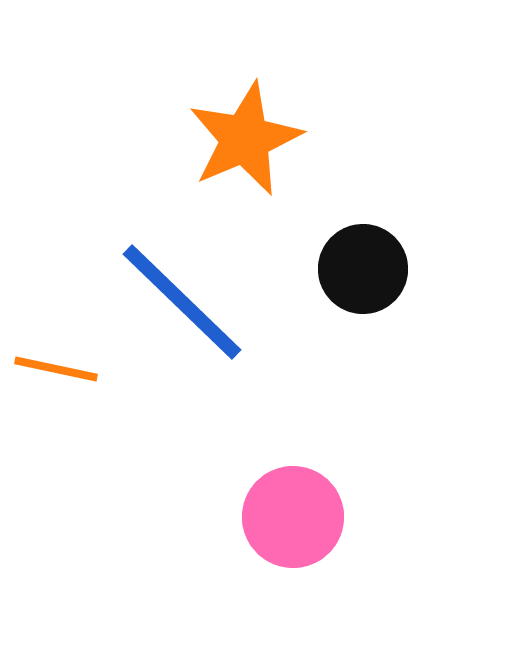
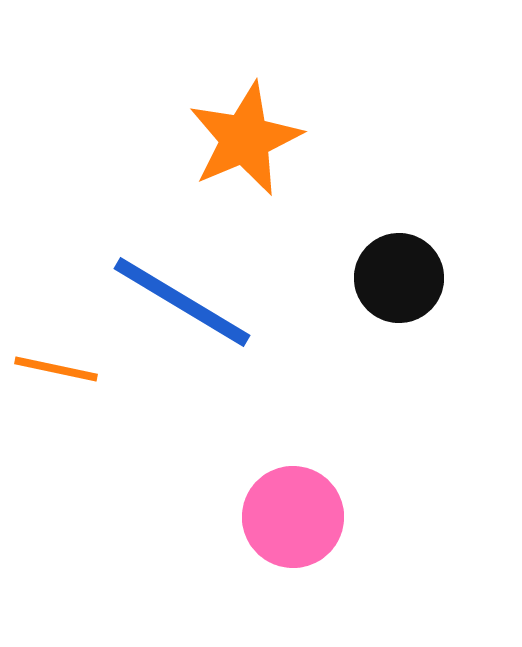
black circle: moved 36 px right, 9 px down
blue line: rotated 13 degrees counterclockwise
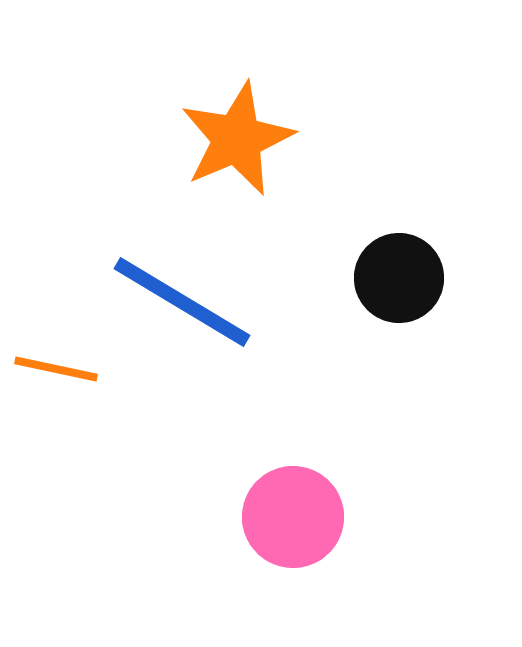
orange star: moved 8 px left
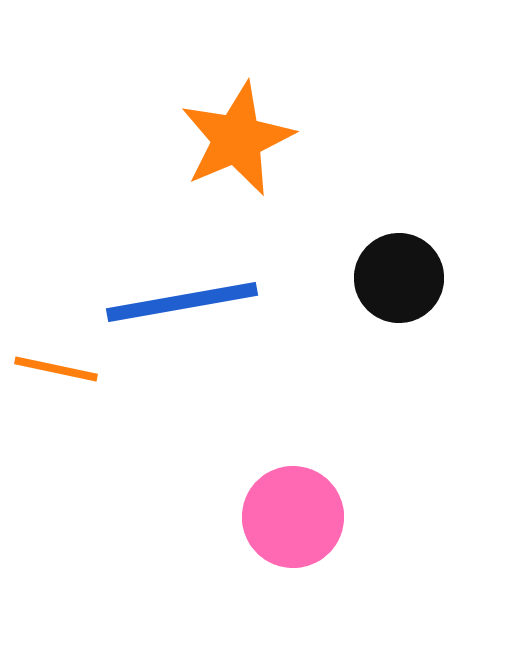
blue line: rotated 41 degrees counterclockwise
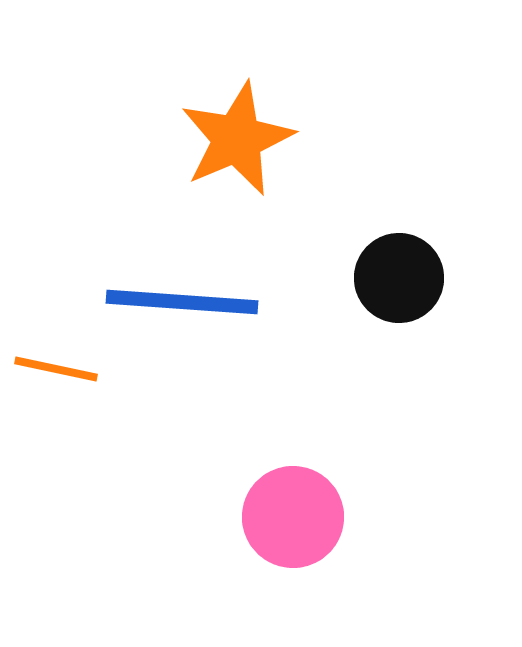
blue line: rotated 14 degrees clockwise
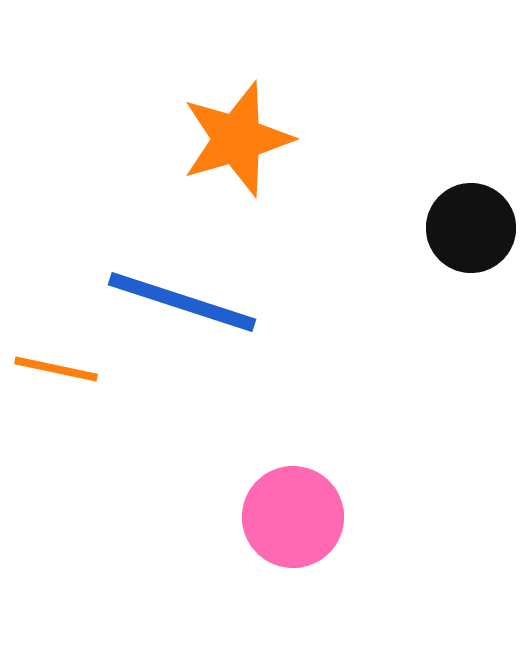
orange star: rotated 7 degrees clockwise
black circle: moved 72 px right, 50 px up
blue line: rotated 14 degrees clockwise
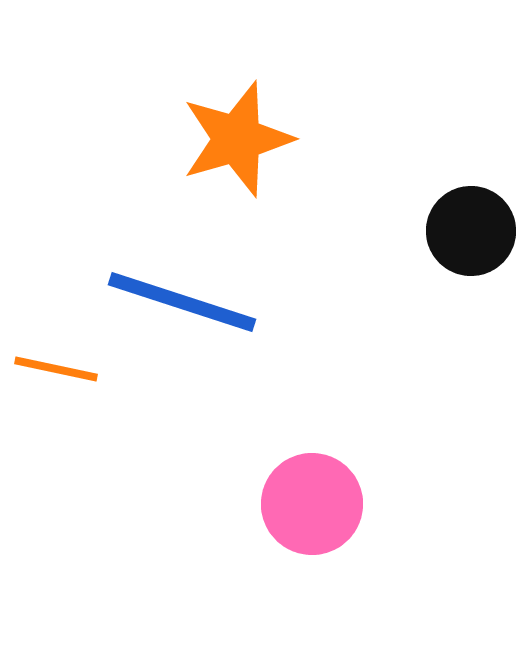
black circle: moved 3 px down
pink circle: moved 19 px right, 13 px up
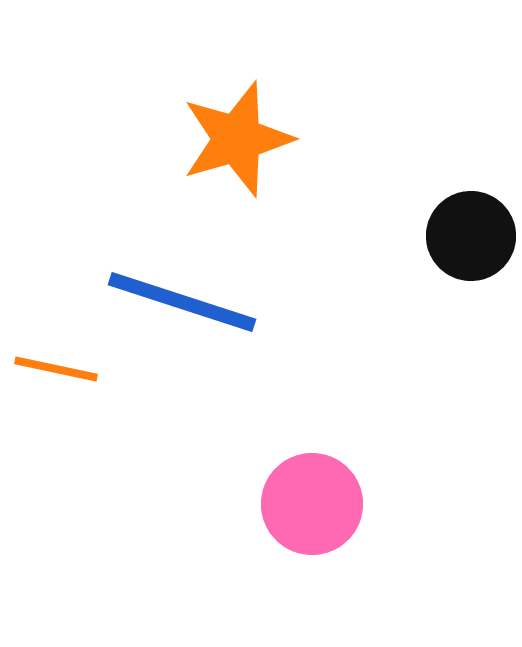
black circle: moved 5 px down
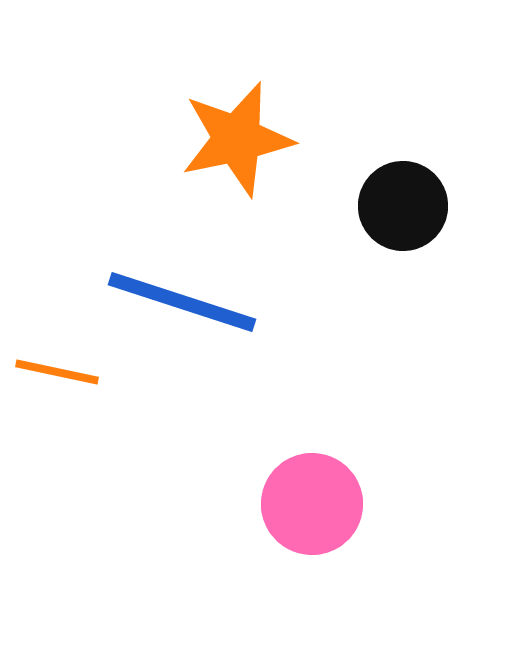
orange star: rotated 4 degrees clockwise
black circle: moved 68 px left, 30 px up
orange line: moved 1 px right, 3 px down
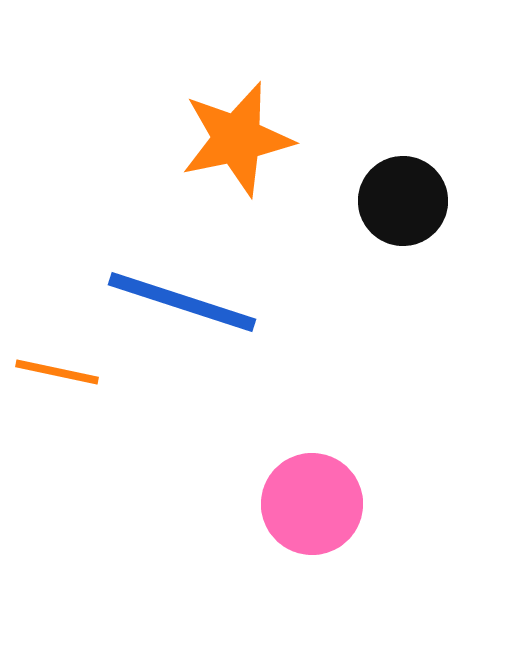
black circle: moved 5 px up
